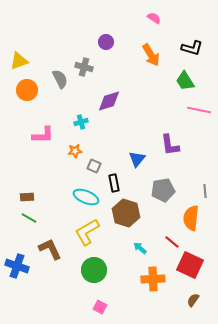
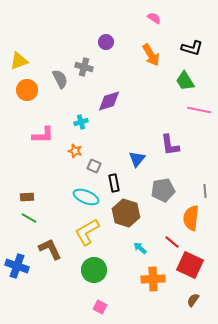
orange star: rotated 24 degrees clockwise
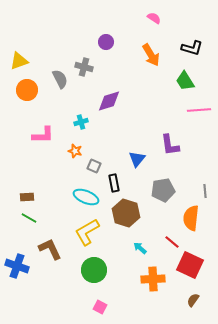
pink line: rotated 15 degrees counterclockwise
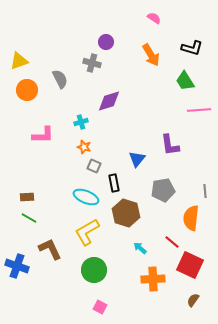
gray cross: moved 8 px right, 4 px up
orange star: moved 9 px right, 4 px up
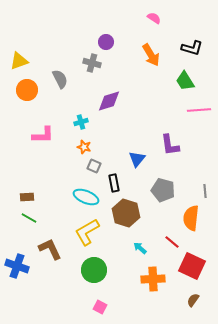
gray pentagon: rotated 25 degrees clockwise
red square: moved 2 px right, 1 px down
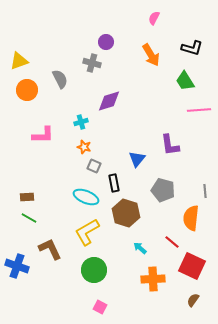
pink semicircle: rotated 96 degrees counterclockwise
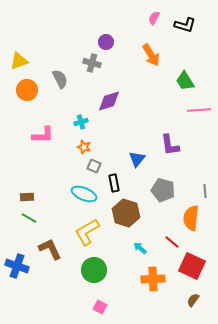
black L-shape: moved 7 px left, 23 px up
cyan ellipse: moved 2 px left, 3 px up
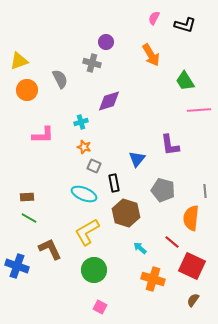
orange cross: rotated 20 degrees clockwise
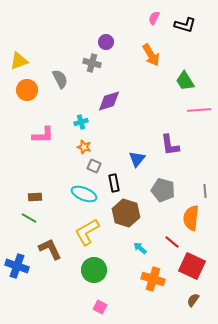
brown rectangle: moved 8 px right
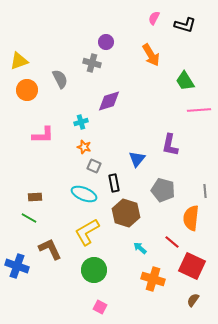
purple L-shape: rotated 20 degrees clockwise
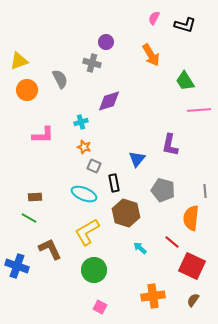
orange cross: moved 17 px down; rotated 25 degrees counterclockwise
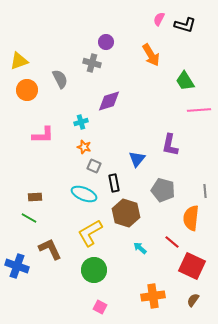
pink semicircle: moved 5 px right, 1 px down
yellow L-shape: moved 3 px right, 1 px down
